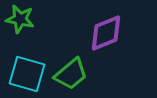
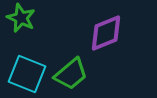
green star: moved 1 px right, 1 px up; rotated 12 degrees clockwise
cyan square: rotated 6 degrees clockwise
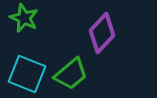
green star: moved 3 px right
purple diamond: moved 4 px left; rotated 24 degrees counterclockwise
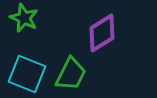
purple diamond: rotated 15 degrees clockwise
green trapezoid: rotated 24 degrees counterclockwise
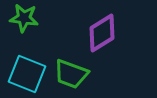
green star: rotated 16 degrees counterclockwise
green trapezoid: rotated 84 degrees clockwise
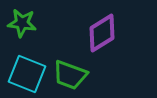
green star: moved 2 px left, 5 px down
green trapezoid: moved 1 px left, 1 px down
